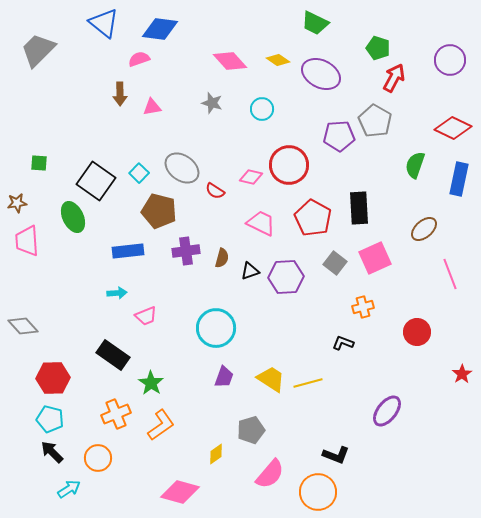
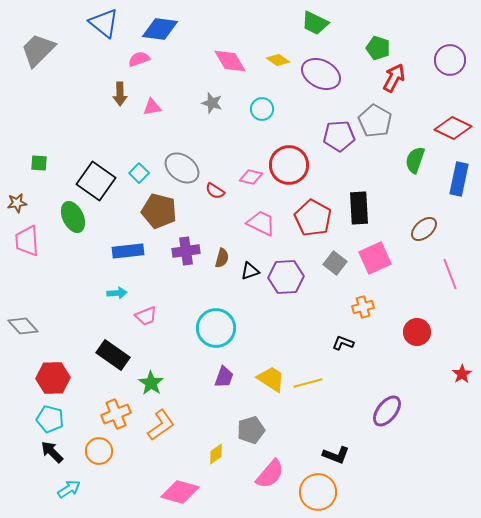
pink diamond at (230, 61): rotated 12 degrees clockwise
green semicircle at (415, 165): moved 5 px up
orange circle at (98, 458): moved 1 px right, 7 px up
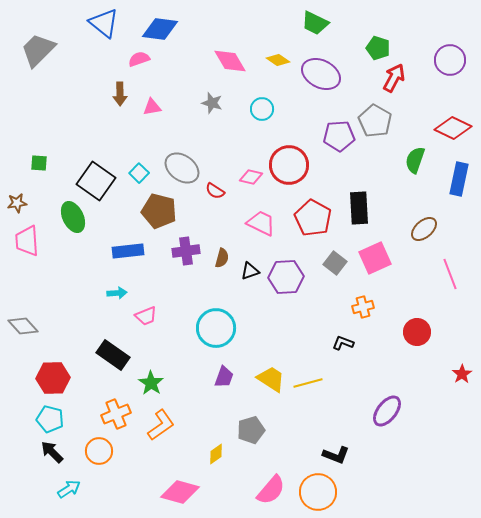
pink semicircle at (270, 474): moved 1 px right, 16 px down
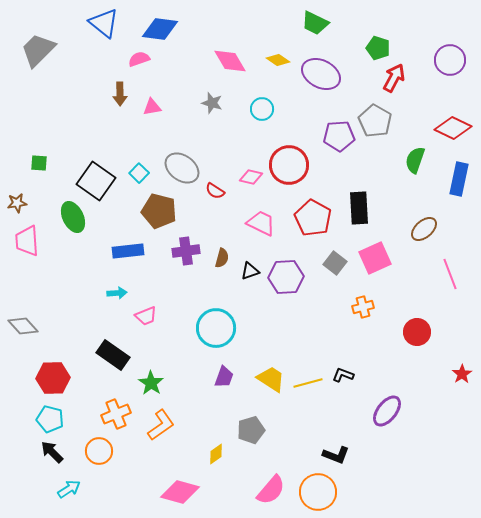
black L-shape at (343, 343): moved 32 px down
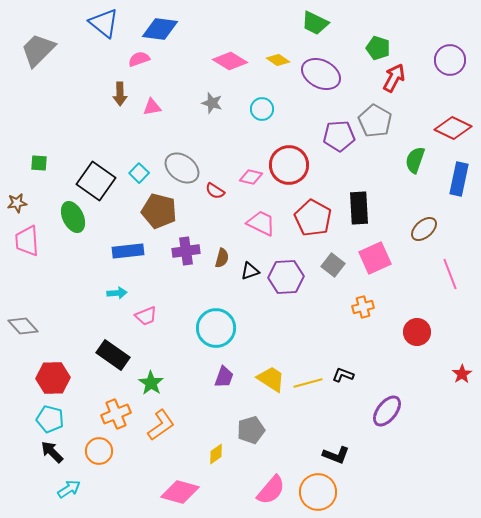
pink diamond at (230, 61): rotated 28 degrees counterclockwise
gray square at (335, 263): moved 2 px left, 2 px down
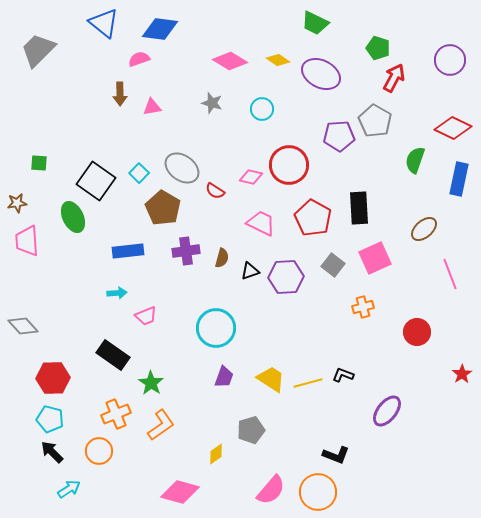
brown pentagon at (159, 211): moved 4 px right, 3 px up; rotated 16 degrees clockwise
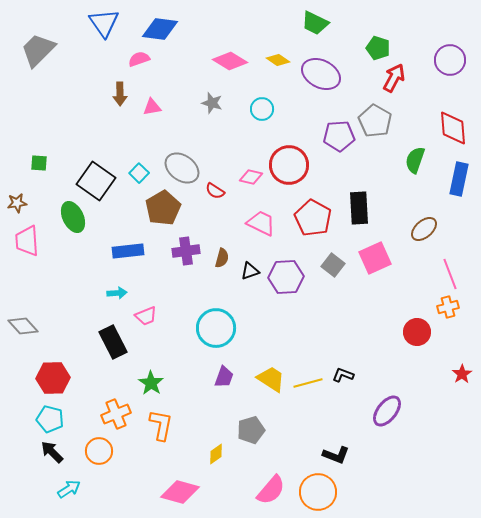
blue triangle at (104, 23): rotated 16 degrees clockwise
red diamond at (453, 128): rotated 60 degrees clockwise
brown pentagon at (163, 208): rotated 12 degrees clockwise
orange cross at (363, 307): moved 85 px right
black rectangle at (113, 355): moved 13 px up; rotated 28 degrees clockwise
orange L-shape at (161, 425): rotated 44 degrees counterclockwise
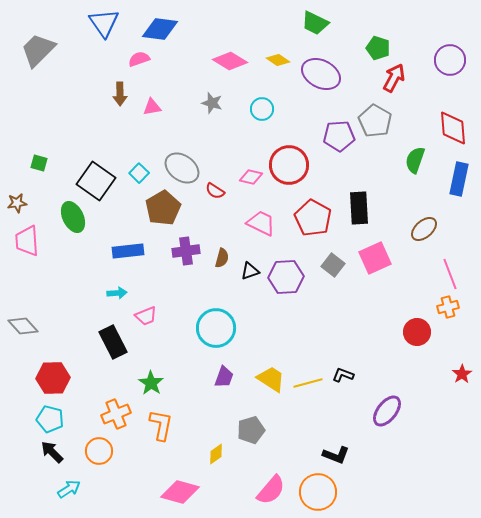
green square at (39, 163): rotated 12 degrees clockwise
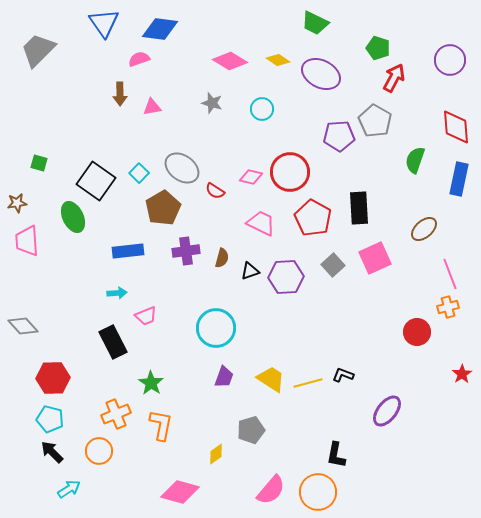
red diamond at (453, 128): moved 3 px right, 1 px up
red circle at (289, 165): moved 1 px right, 7 px down
gray square at (333, 265): rotated 10 degrees clockwise
black L-shape at (336, 455): rotated 80 degrees clockwise
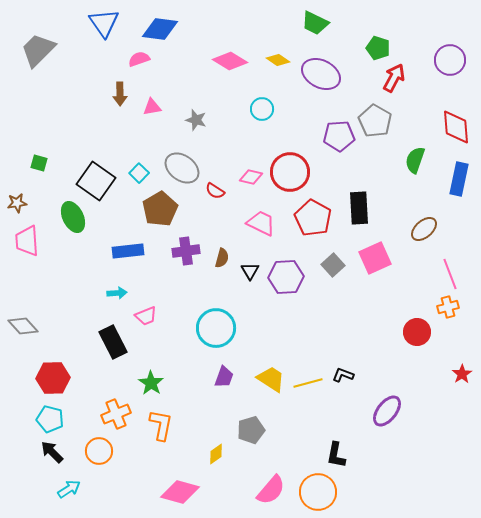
gray star at (212, 103): moved 16 px left, 17 px down
brown pentagon at (163, 208): moved 3 px left, 1 px down
black triangle at (250, 271): rotated 42 degrees counterclockwise
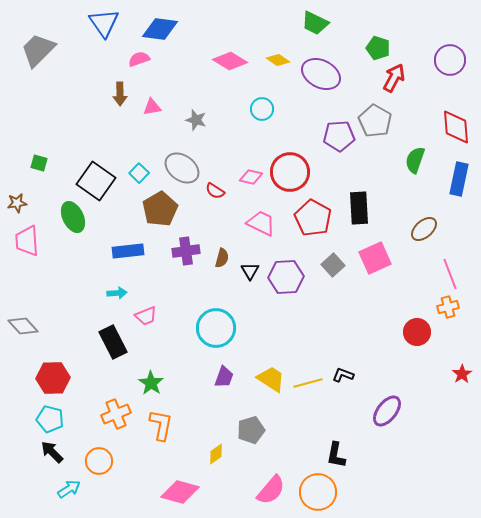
orange circle at (99, 451): moved 10 px down
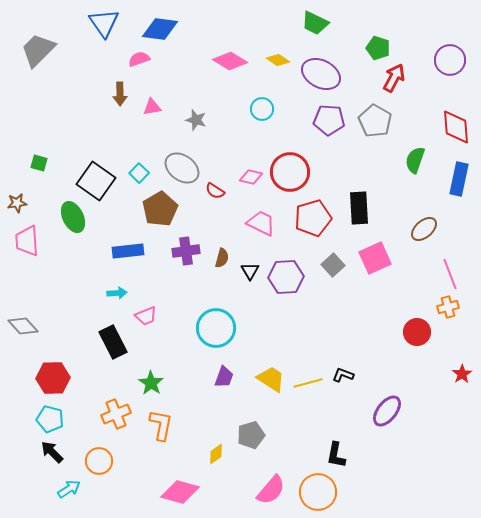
purple pentagon at (339, 136): moved 10 px left, 16 px up; rotated 8 degrees clockwise
red pentagon at (313, 218): rotated 27 degrees clockwise
gray pentagon at (251, 430): moved 5 px down
